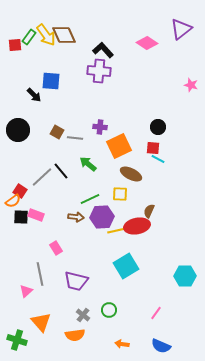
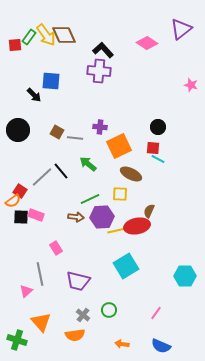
purple trapezoid at (76, 281): moved 2 px right
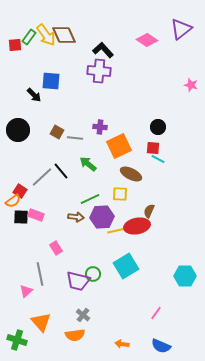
pink diamond at (147, 43): moved 3 px up
green circle at (109, 310): moved 16 px left, 36 px up
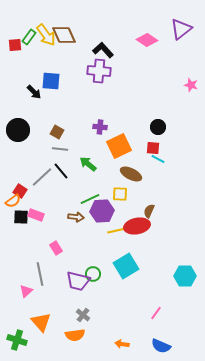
black arrow at (34, 95): moved 3 px up
gray line at (75, 138): moved 15 px left, 11 px down
purple hexagon at (102, 217): moved 6 px up
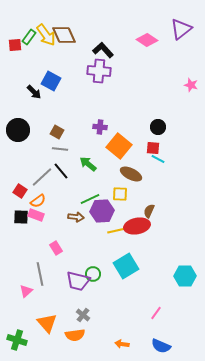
blue square at (51, 81): rotated 24 degrees clockwise
orange square at (119, 146): rotated 25 degrees counterclockwise
orange semicircle at (13, 201): moved 25 px right
orange triangle at (41, 322): moved 6 px right, 1 px down
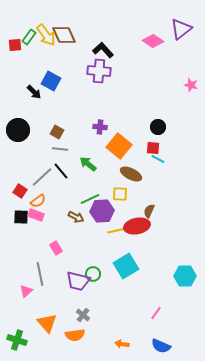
pink diamond at (147, 40): moved 6 px right, 1 px down
brown arrow at (76, 217): rotated 21 degrees clockwise
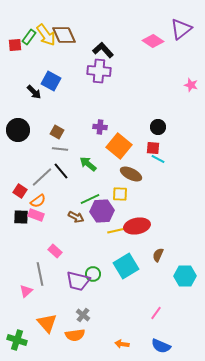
brown semicircle at (149, 211): moved 9 px right, 44 px down
pink rectangle at (56, 248): moved 1 px left, 3 px down; rotated 16 degrees counterclockwise
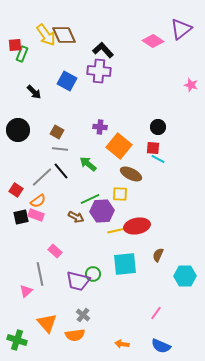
green rectangle at (29, 37): moved 7 px left, 17 px down; rotated 14 degrees counterclockwise
blue square at (51, 81): moved 16 px right
red square at (20, 191): moved 4 px left, 1 px up
black square at (21, 217): rotated 14 degrees counterclockwise
cyan square at (126, 266): moved 1 px left, 2 px up; rotated 25 degrees clockwise
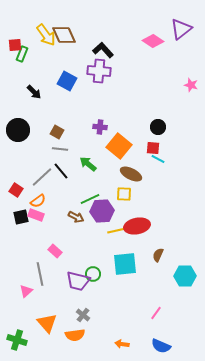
yellow square at (120, 194): moved 4 px right
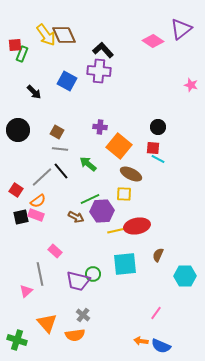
orange arrow at (122, 344): moved 19 px right, 3 px up
